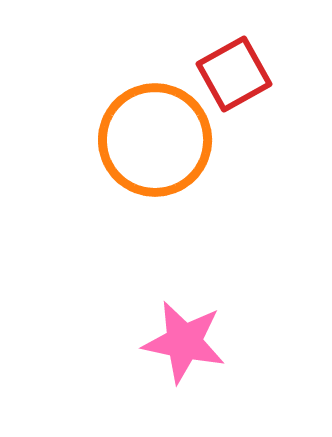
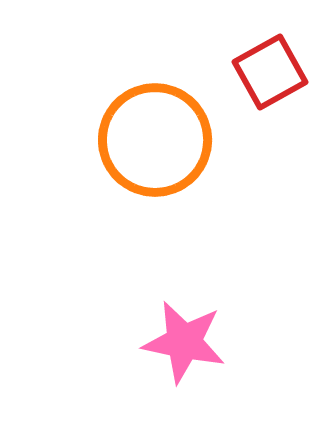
red square: moved 36 px right, 2 px up
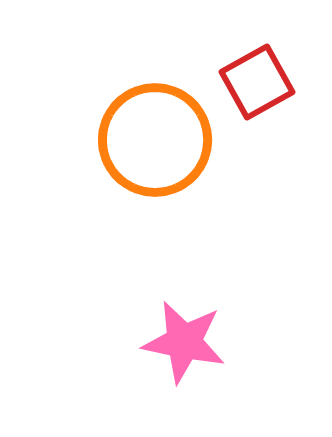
red square: moved 13 px left, 10 px down
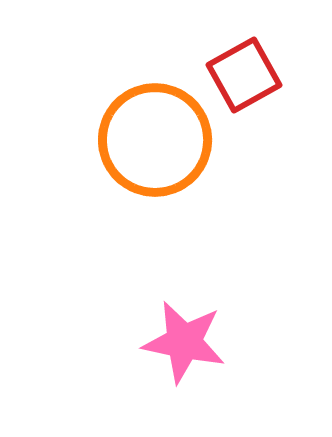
red square: moved 13 px left, 7 px up
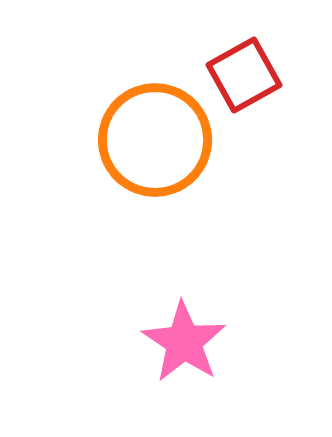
pink star: rotated 22 degrees clockwise
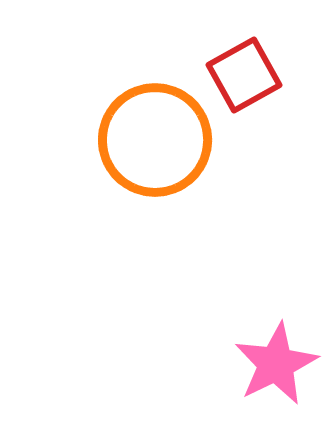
pink star: moved 92 px right, 22 px down; rotated 12 degrees clockwise
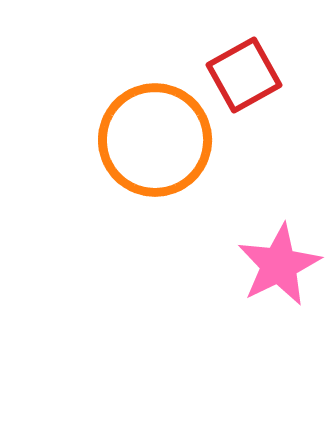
pink star: moved 3 px right, 99 px up
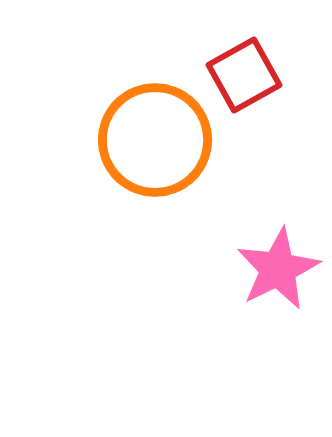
pink star: moved 1 px left, 4 px down
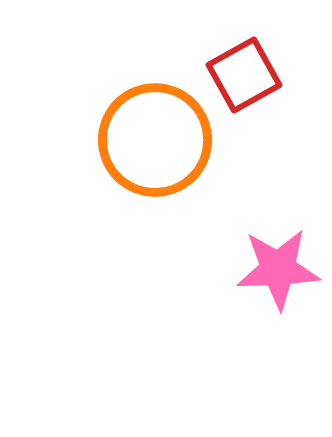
pink star: rotated 24 degrees clockwise
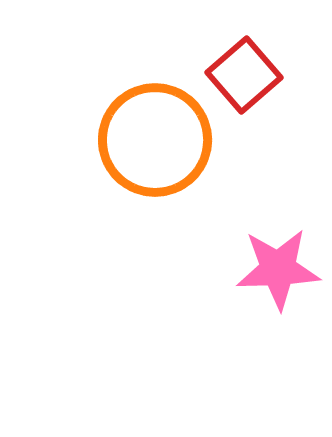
red square: rotated 12 degrees counterclockwise
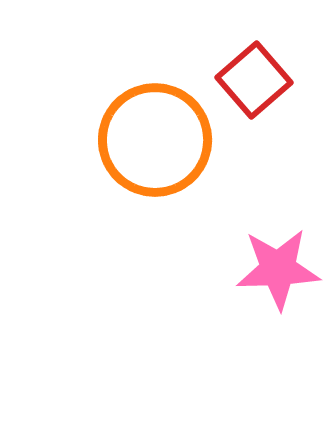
red square: moved 10 px right, 5 px down
